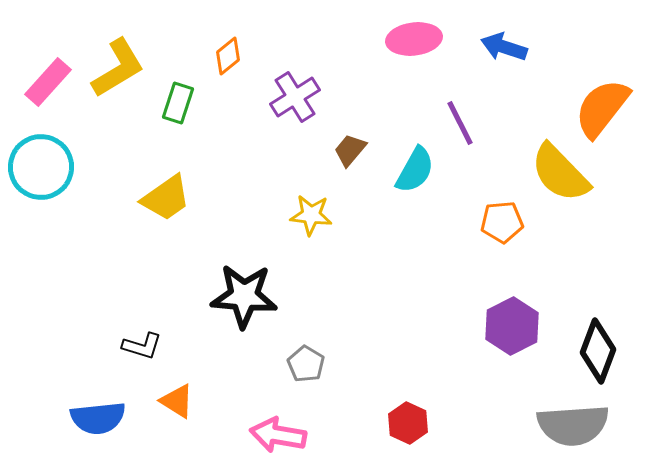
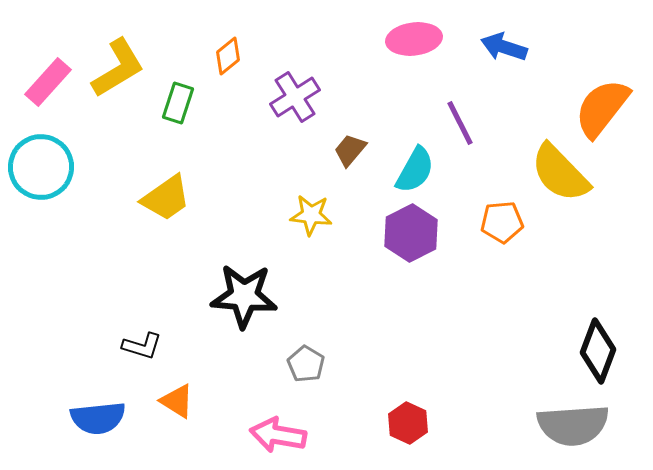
purple hexagon: moved 101 px left, 93 px up
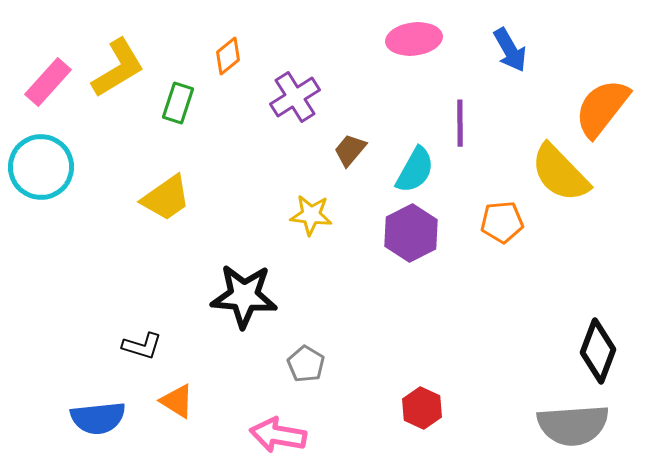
blue arrow: moved 6 px right, 3 px down; rotated 138 degrees counterclockwise
purple line: rotated 27 degrees clockwise
red hexagon: moved 14 px right, 15 px up
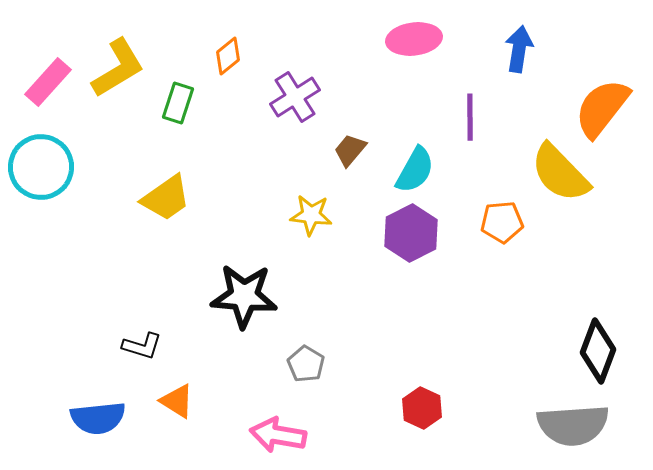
blue arrow: moved 9 px right, 1 px up; rotated 141 degrees counterclockwise
purple line: moved 10 px right, 6 px up
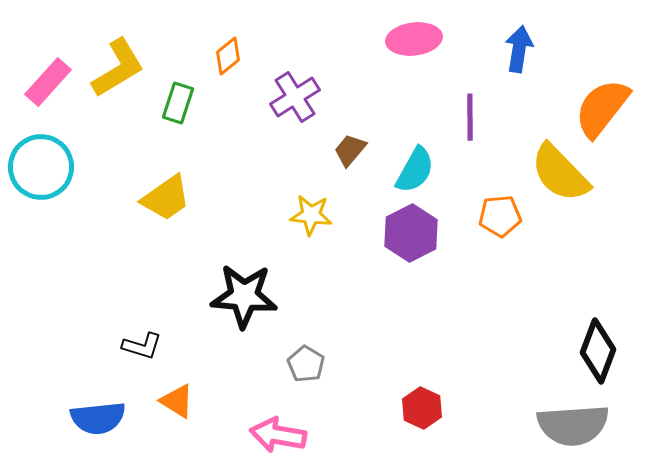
orange pentagon: moved 2 px left, 6 px up
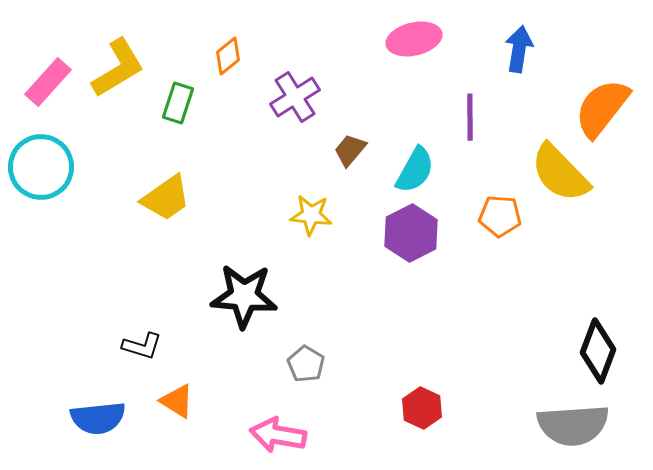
pink ellipse: rotated 6 degrees counterclockwise
orange pentagon: rotated 9 degrees clockwise
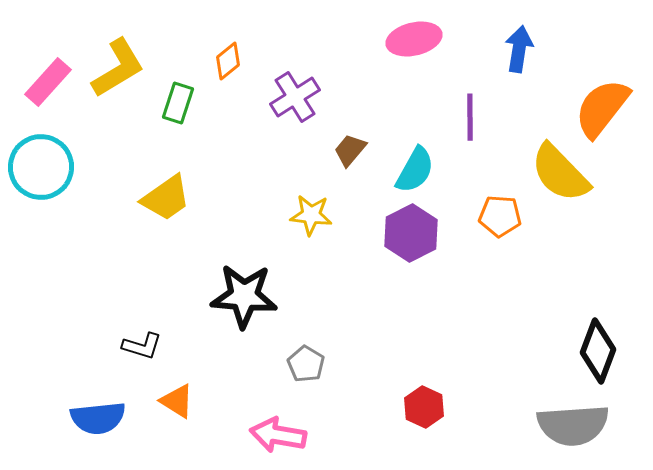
orange diamond: moved 5 px down
red hexagon: moved 2 px right, 1 px up
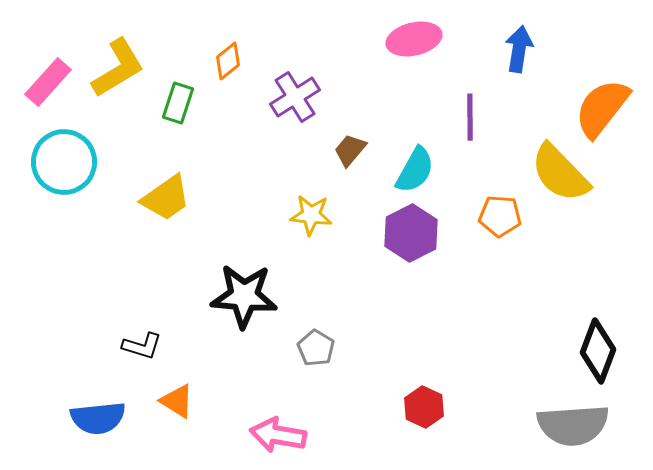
cyan circle: moved 23 px right, 5 px up
gray pentagon: moved 10 px right, 16 px up
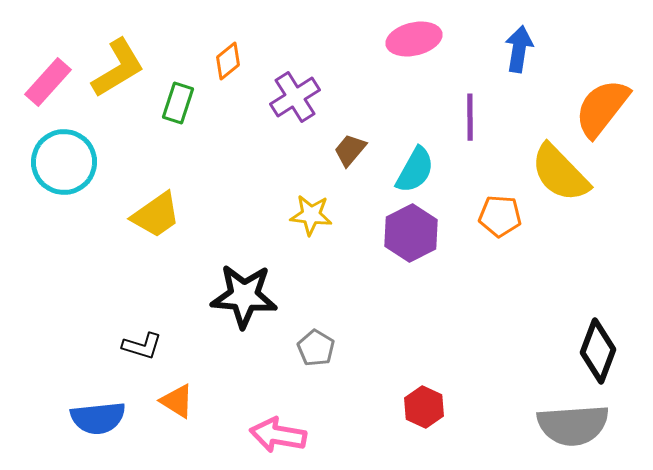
yellow trapezoid: moved 10 px left, 17 px down
